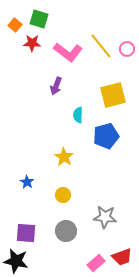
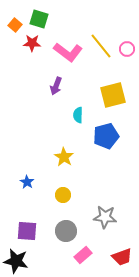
purple square: moved 1 px right, 2 px up
pink rectangle: moved 13 px left, 8 px up
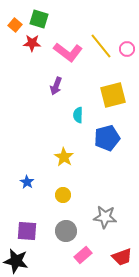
blue pentagon: moved 1 px right, 2 px down
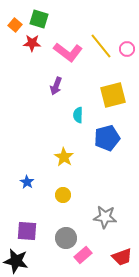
gray circle: moved 7 px down
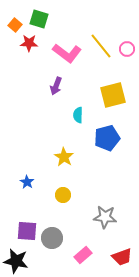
red star: moved 3 px left
pink L-shape: moved 1 px left, 1 px down
gray circle: moved 14 px left
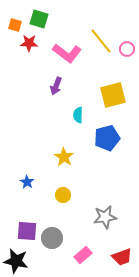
orange square: rotated 24 degrees counterclockwise
yellow line: moved 5 px up
gray star: rotated 15 degrees counterclockwise
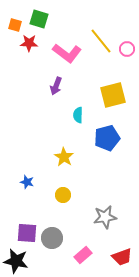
blue star: rotated 16 degrees counterclockwise
purple square: moved 2 px down
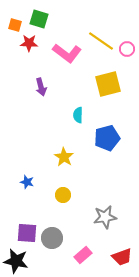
yellow line: rotated 16 degrees counterclockwise
purple arrow: moved 15 px left, 1 px down; rotated 36 degrees counterclockwise
yellow square: moved 5 px left, 11 px up
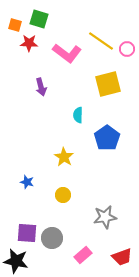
blue pentagon: rotated 20 degrees counterclockwise
